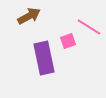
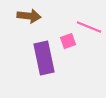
brown arrow: rotated 35 degrees clockwise
pink line: rotated 10 degrees counterclockwise
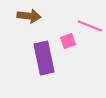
pink line: moved 1 px right, 1 px up
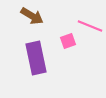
brown arrow: moved 3 px right; rotated 25 degrees clockwise
purple rectangle: moved 8 px left
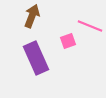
brown arrow: rotated 100 degrees counterclockwise
purple rectangle: rotated 12 degrees counterclockwise
